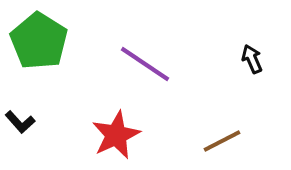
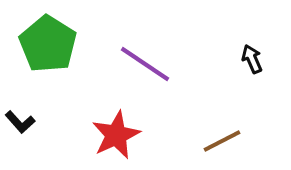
green pentagon: moved 9 px right, 3 px down
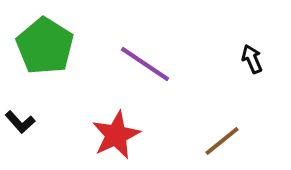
green pentagon: moved 3 px left, 2 px down
brown line: rotated 12 degrees counterclockwise
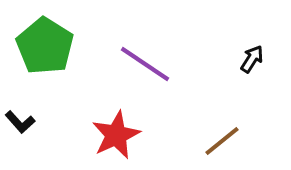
black arrow: rotated 56 degrees clockwise
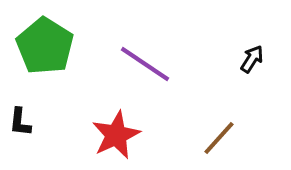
black L-shape: rotated 48 degrees clockwise
brown line: moved 3 px left, 3 px up; rotated 9 degrees counterclockwise
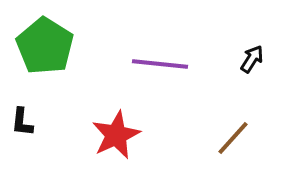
purple line: moved 15 px right; rotated 28 degrees counterclockwise
black L-shape: moved 2 px right
brown line: moved 14 px right
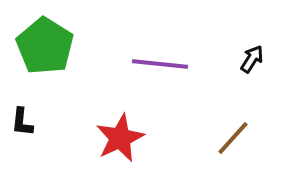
red star: moved 4 px right, 3 px down
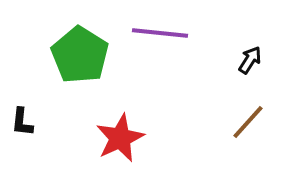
green pentagon: moved 35 px right, 9 px down
black arrow: moved 2 px left, 1 px down
purple line: moved 31 px up
brown line: moved 15 px right, 16 px up
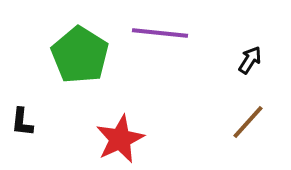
red star: moved 1 px down
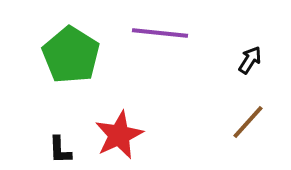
green pentagon: moved 9 px left
black L-shape: moved 38 px right, 28 px down; rotated 8 degrees counterclockwise
red star: moved 1 px left, 4 px up
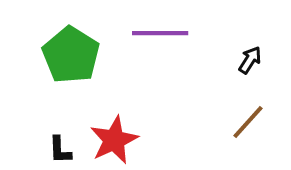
purple line: rotated 6 degrees counterclockwise
red star: moved 5 px left, 5 px down
